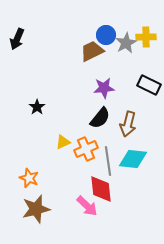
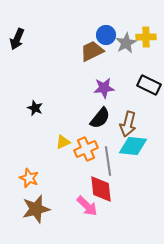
black star: moved 2 px left, 1 px down; rotated 14 degrees counterclockwise
cyan diamond: moved 13 px up
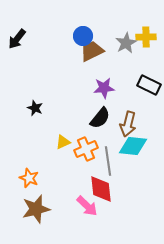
blue circle: moved 23 px left, 1 px down
black arrow: rotated 15 degrees clockwise
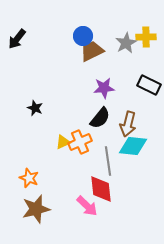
orange cross: moved 6 px left, 7 px up
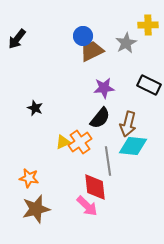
yellow cross: moved 2 px right, 12 px up
orange cross: rotated 10 degrees counterclockwise
orange star: rotated 12 degrees counterclockwise
red diamond: moved 6 px left, 2 px up
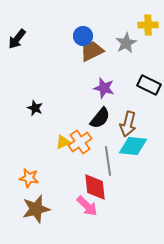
purple star: rotated 20 degrees clockwise
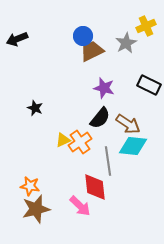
yellow cross: moved 2 px left, 1 px down; rotated 24 degrees counterclockwise
black arrow: rotated 30 degrees clockwise
brown arrow: rotated 70 degrees counterclockwise
yellow triangle: moved 2 px up
orange star: moved 1 px right, 8 px down
pink arrow: moved 7 px left
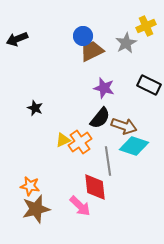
brown arrow: moved 4 px left, 2 px down; rotated 15 degrees counterclockwise
cyan diamond: moved 1 px right; rotated 12 degrees clockwise
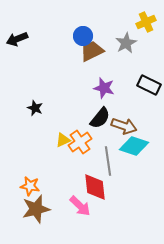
yellow cross: moved 4 px up
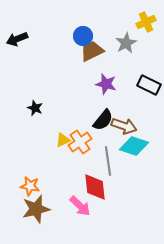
purple star: moved 2 px right, 4 px up
black semicircle: moved 3 px right, 2 px down
